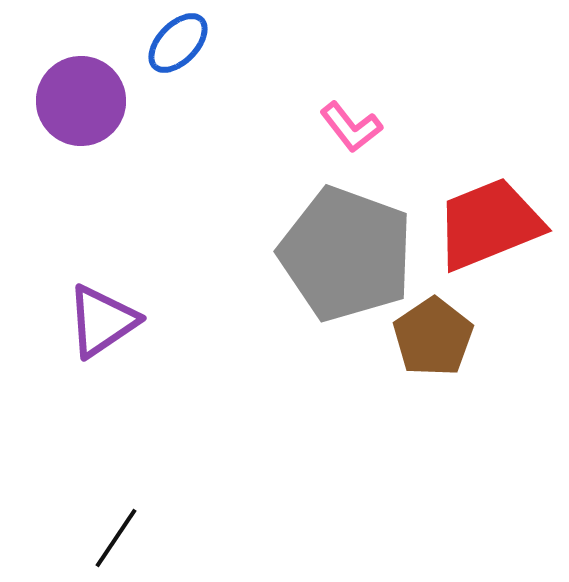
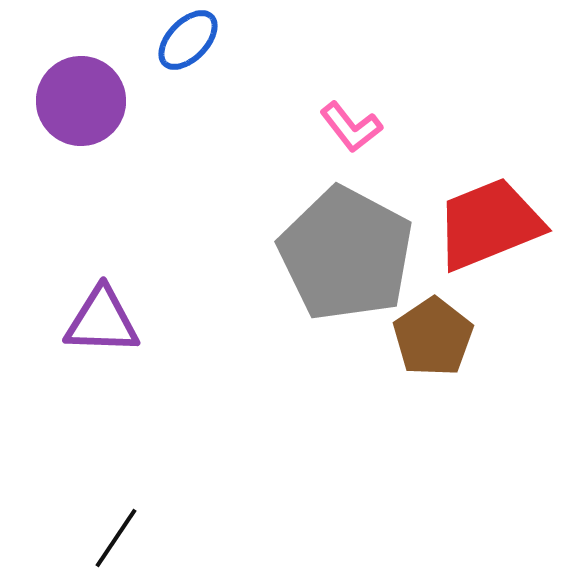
blue ellipse: moved 10 px right, 3 px up
gray pentagon: rotated 8 degrees clockwise
purple triangle: rotated 36 degrees clockwise
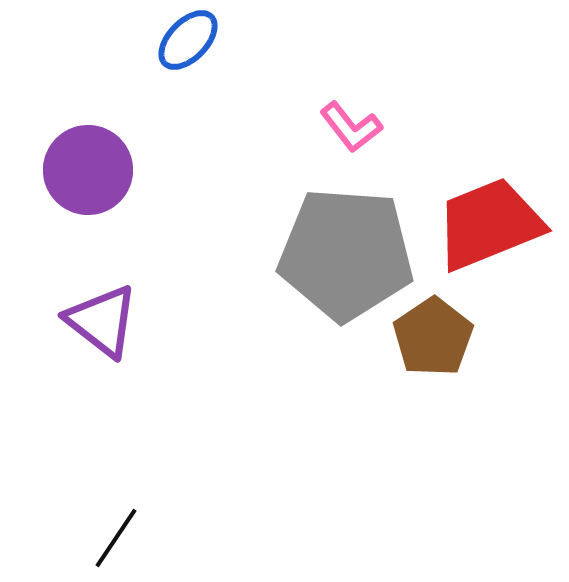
purple circle: moved 7 px right, 69 px down
gray pentagon: rotated 24 degrees counterclockwise
purple triangle: rotated 36 degrees clockwise
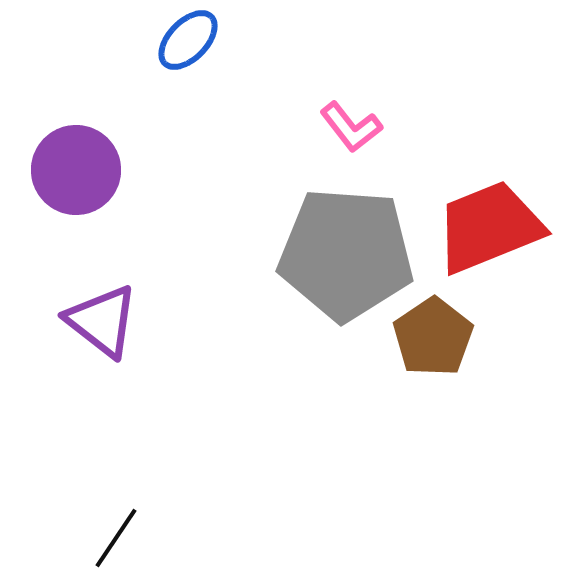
purple circle: moved 12 px left
red trapezoid: moved 3 px down
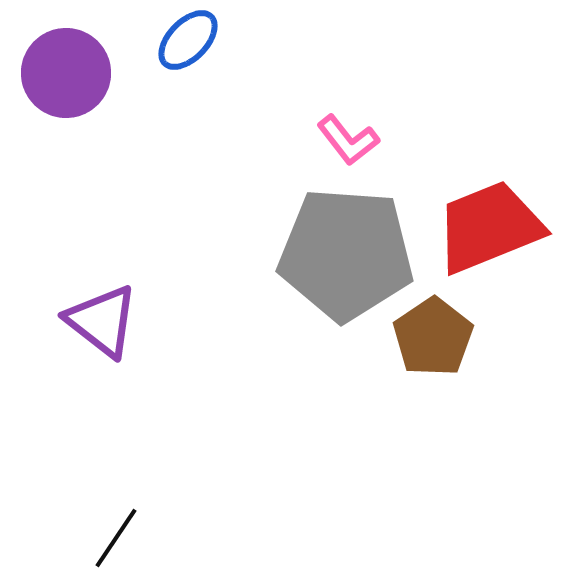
pink L-shape: moved 3 px left, 13 px down
purple circle: moved 10 px left, 97 px up
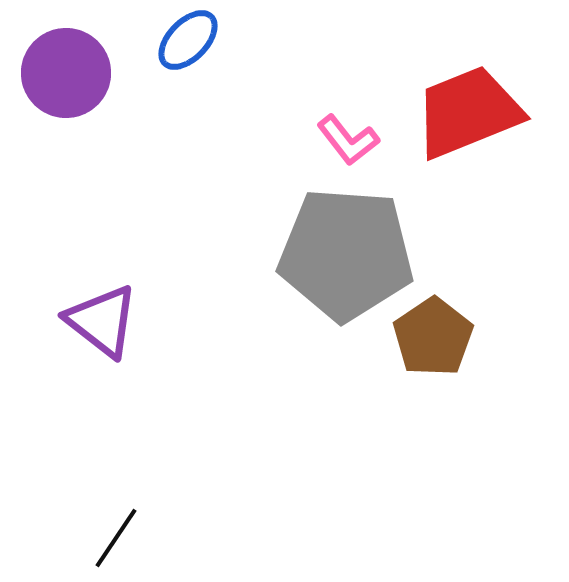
red trapezoid: moved 21 px left, 115 px up
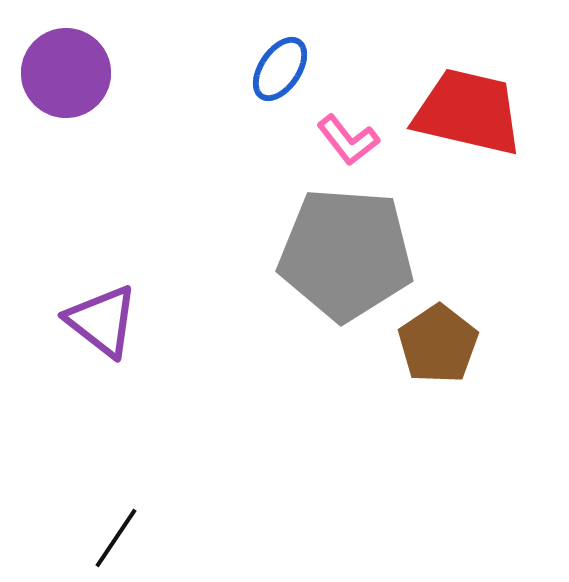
blue ellipse: moved 92 px right, 29 px down; rotated 10 degrees counterclockwise
red trapezoid: rotated 35 degrees clockwise
brown pentagon: moved 5 px right, 7 px down
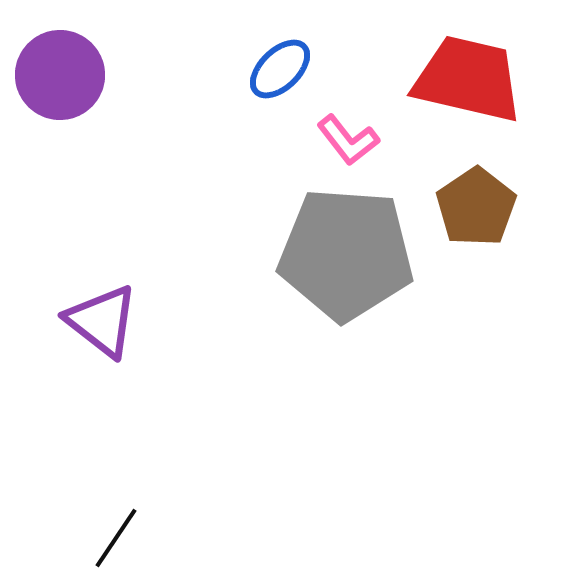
blue ellipse: rotated 12 degrees clockwise
purple circle: moved 6 px left, 2 px down
red trapezoid: moved 33 px up
brown pentagon: moved 38 px right, 137 px up
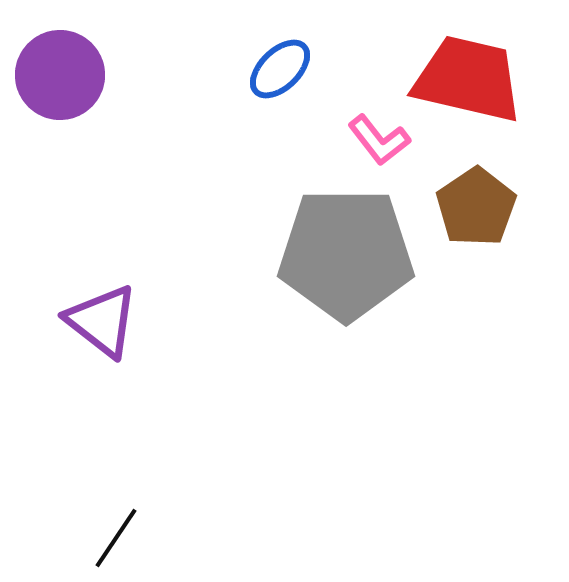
pink L-shape: moved 31 px right
gray pentagon: rotated 4 degrees counterclockwise
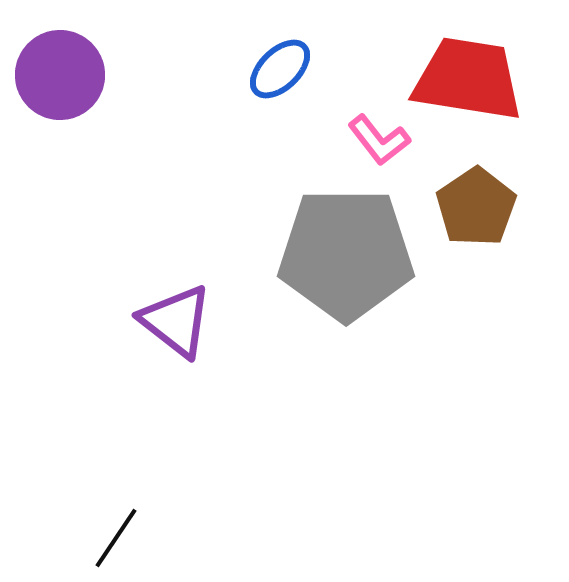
red trapezoid: rotated 4 degrees counterclockwise
purple triangle: moved 74 px right
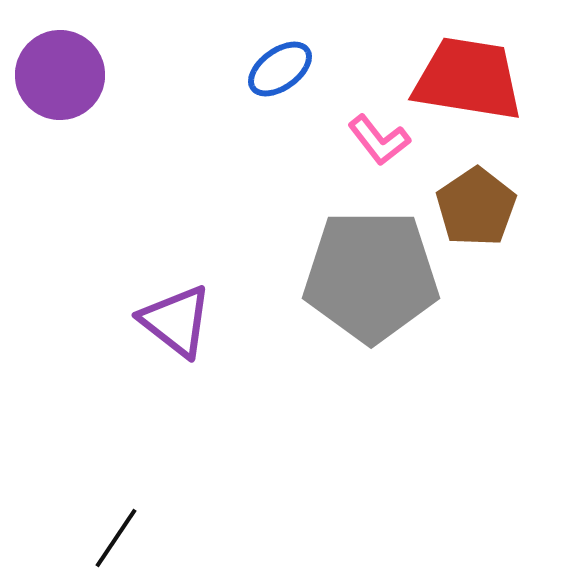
blue ellipse: rotated 8 degrees clockwise
gray pentagon: moved 25 px right, 22 px down
